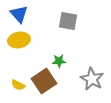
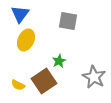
blue triangle: moved 1 px right; rotated 18 degrees clockwise
yellow ellipse: moved 7 px right; rotated 55 degrees counterclockwise
green star: rotated 24 degrees counterclockwise
gray star: moved 2 px right, 2 px up
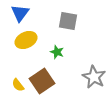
blue triangle: moved 1 px up
yellow ellipse: rotated 40 degrees clockwise
green star: moved 2 px left, 9 px up; rotated 24 degrees counterclockwise
brown square: moved 2 px left
yellow semicircle: rotated 24 degrees clockwise
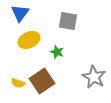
yellow ellipse: moved 3 px right
yellow semicircle: moved 2 px up; rotated 32 degrees counterclockwise
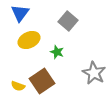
gray square: rotated 30 degrees clockwise
gray star: moved 4 px up
yellow semicircle: moved 3 px down
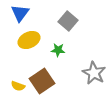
green star: moved 1 px right, 2 px up; rotated 16 degrees counterclockwise
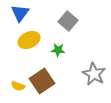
gray star: moved 1 px down
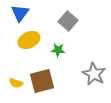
brown square: rotated 20 degrees clockwise
yellow semicircle: moved 2 px left, 3 px up
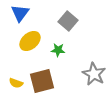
yellow ellipse: moved 1 px right, 1 px down; rotated 15 degrees counterclockwise
